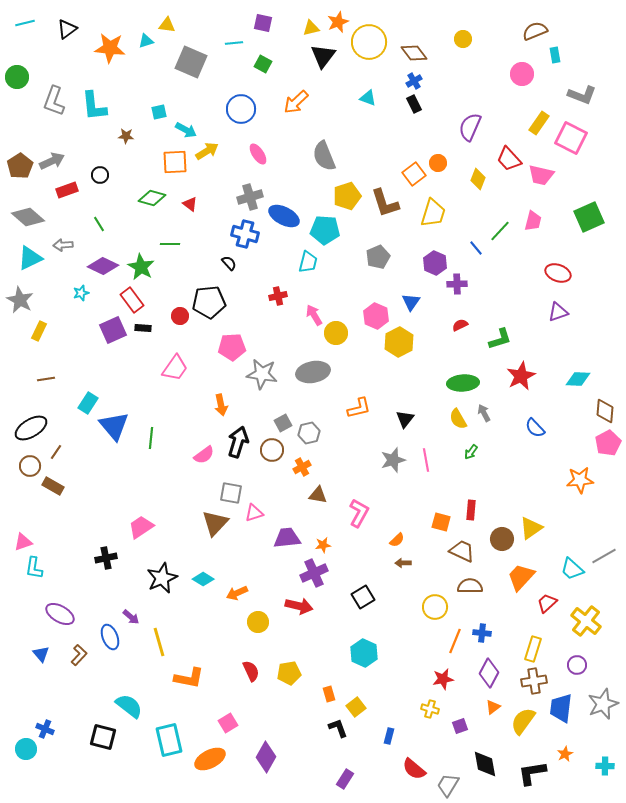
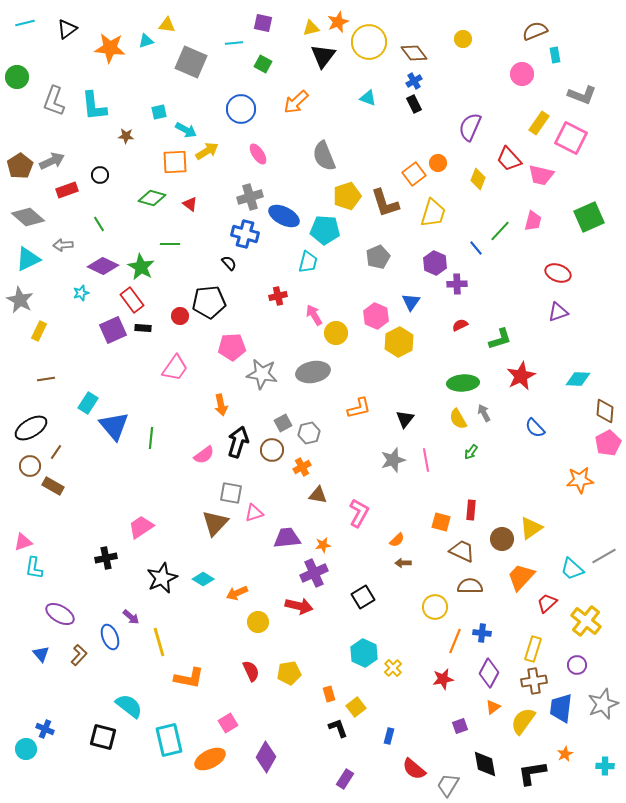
cyan triangle at (30, 258): moved 2 px left, 1 px down
yellow cross at (430, 709): moved 37 px left, 41 px up; rotated 30 degrees clockwise
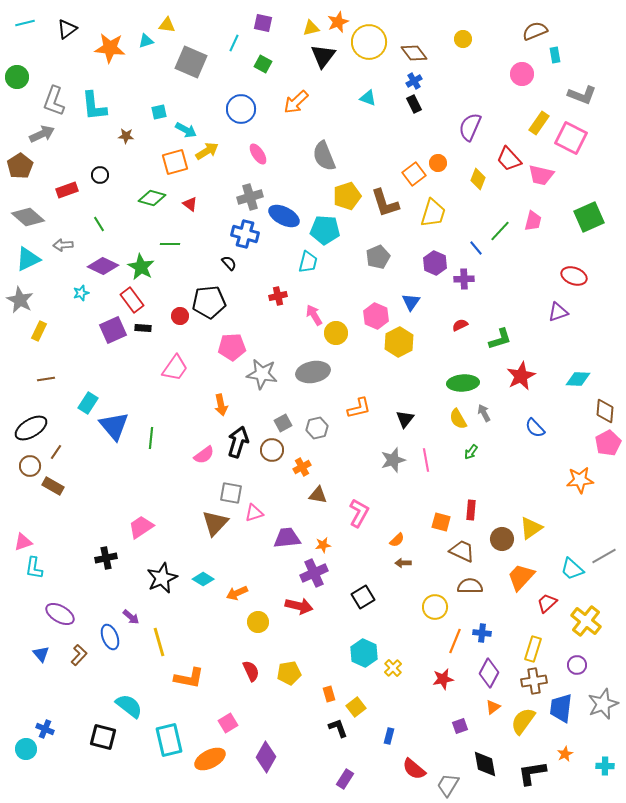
cyan line at (234, 43): rotated 60 degrees counterclockwise
gray arrow at (52, 161): moved 10 px left, 27 px up
orange square at (175, 162): rotated 12 degrees counterclockwise
red ellipse at (558, 273): moved 16 px right, 3 px down
purple cross at (457, 284): moved 7 px right, 5 px up
gray hexagon at (309, 433): moved 8 px right, 5 px up
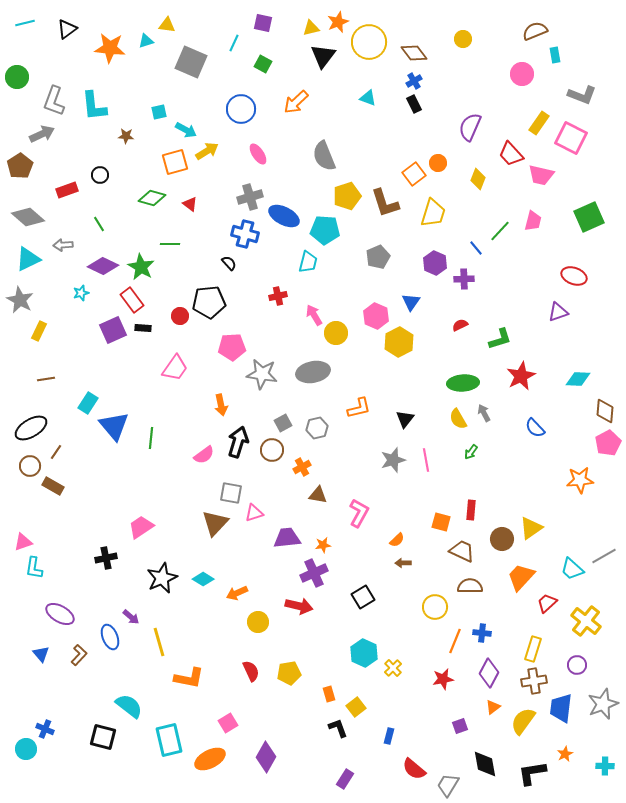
red trapezoid at (509, 159): moved 2 px right, 5 px up
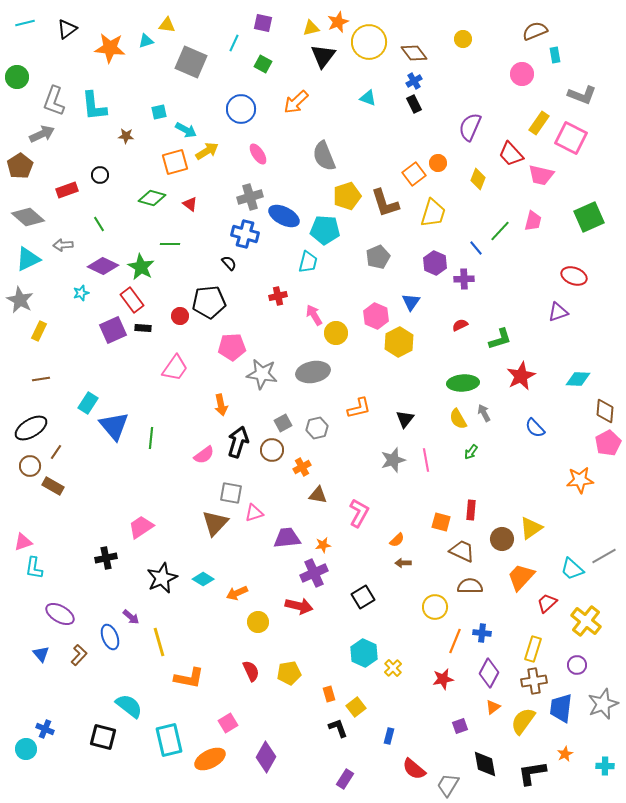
brown line at (46, 379): moved 5 px left
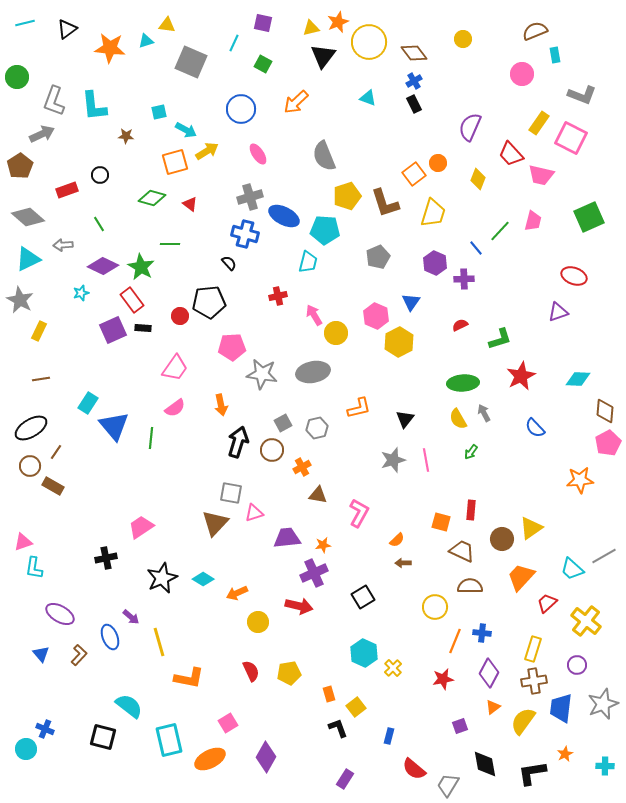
pink semicircle at (204, 455): moved 29 px left, 47 px up
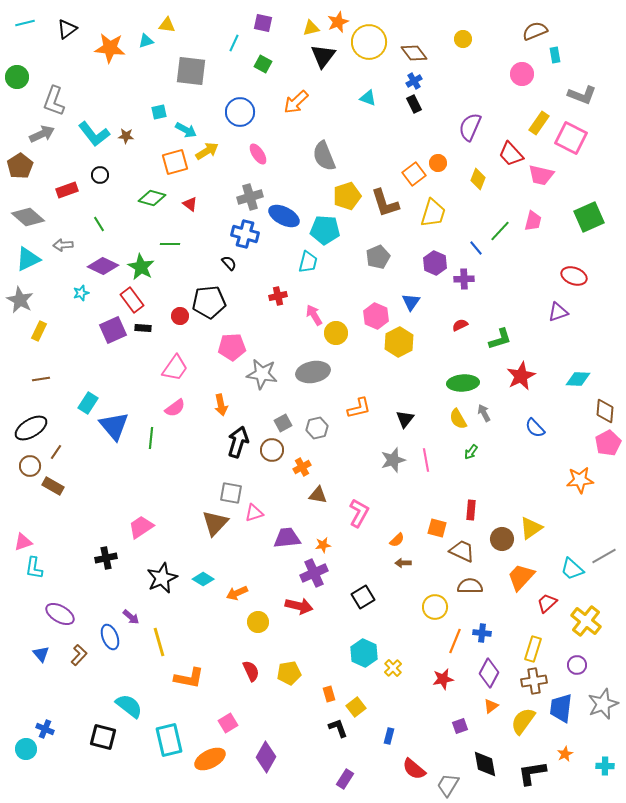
gray square at (191, 62): moved 9 px down; rotated 16 degrees counterclockwise
cyan L-shape at (94, 106): moved 28 px down; rotated 32 degrees counterclockwise
blue circle at (241, 109): moved 1 px left, 3 px down
orange square at (441, 522): moved 4 px left, 6 px down
orange triangle at (493, 707): moved 2 px left, 1 px up
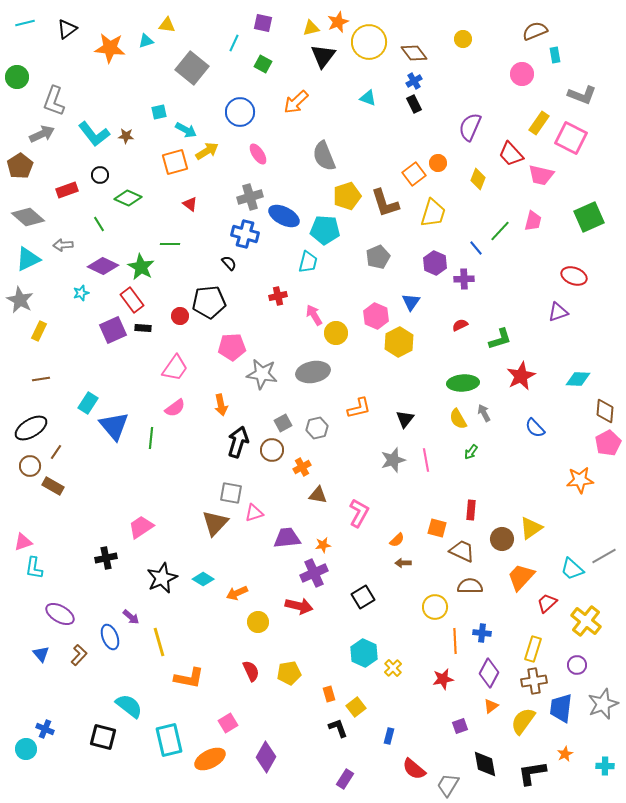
gray square at (191, 71): moved 1 px right, 3 px up; rotated 32 degrees clockwise
green diamond at (152, 198): moved 24 px left; rotated 8 degrees clockwise
orange line at (455, 641): rotated 25 degrees counterclockwise
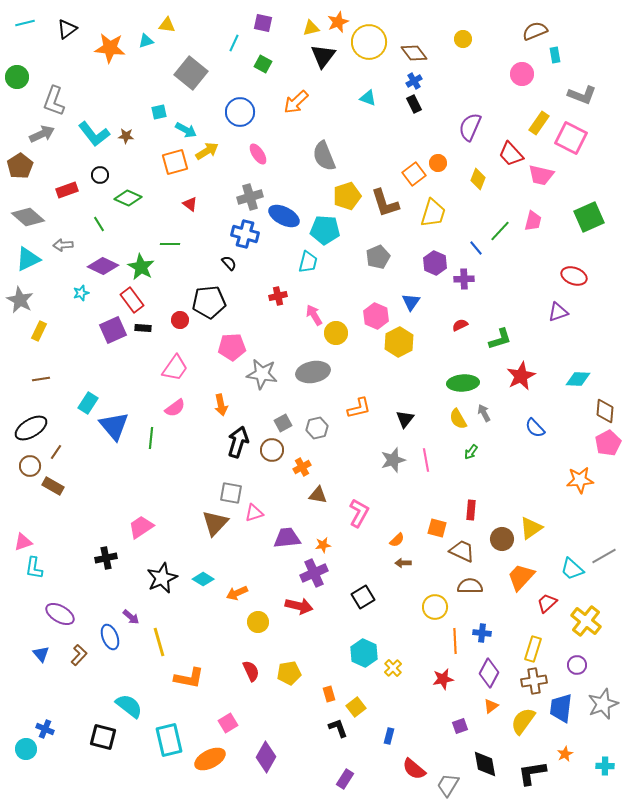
gray square at (192, 68): moved 1 px left, 5 px down
red circle at (180, 316): moved 4 px down
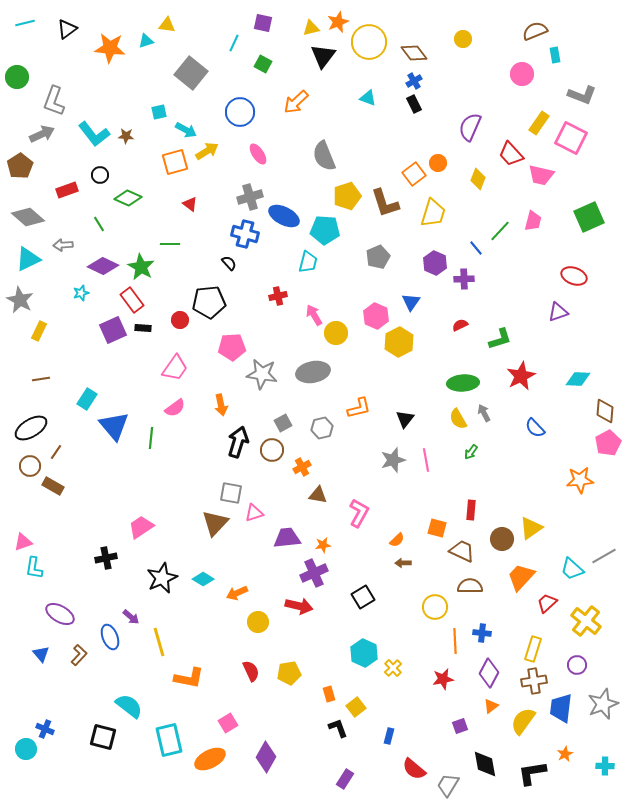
cyan rectangle at (88, 403): moved 1 px left, 4 px up
gray hexagon at (317, 428): moved 5 px right
